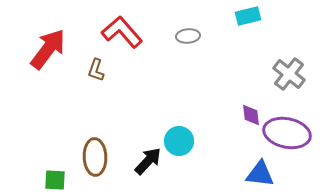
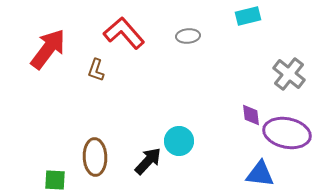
red L-shape: moved 2 px right, 1 px down
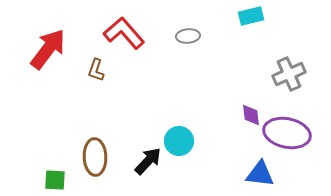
cyan rectangle: moved 3 px right
gray cross: rotated 28 degrees clockwise
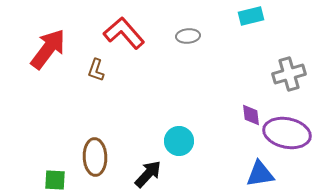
gray cross: rotated 8 degrees clockwise
black arrow: moved 13 px down
blue triangle: rotated 16 degrees counterclockwise
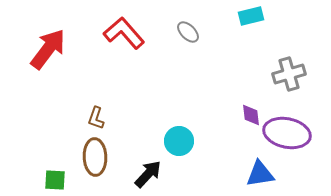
gray ellipse: moved 4 px up; rotated 50 degrees clockwise
brown L-shape: moved 48 px down
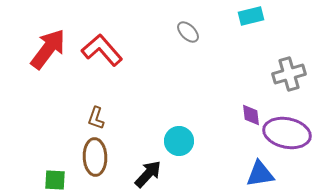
red L-shape: moved 22 px left, 17 px down
